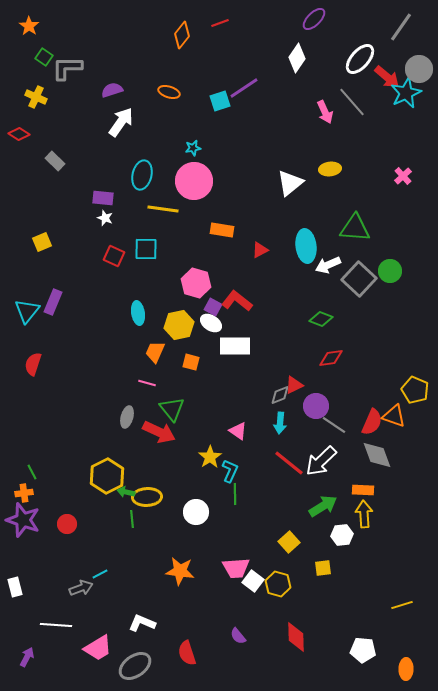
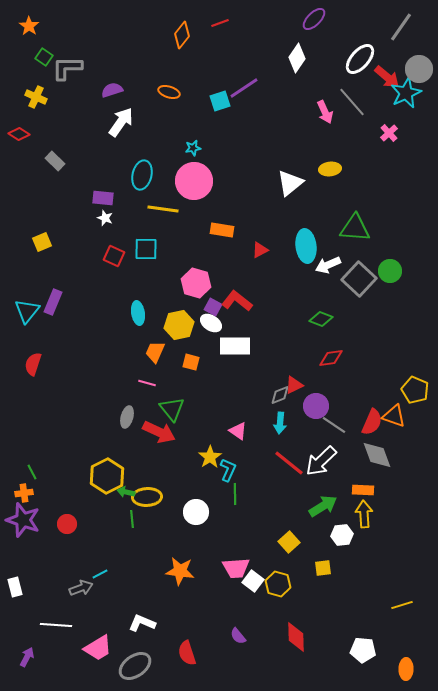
pink cross at (403, 176): moved 14 px left, 43 px up
cyan L-shape at (230, 471): moved 2 px left, 1 px up
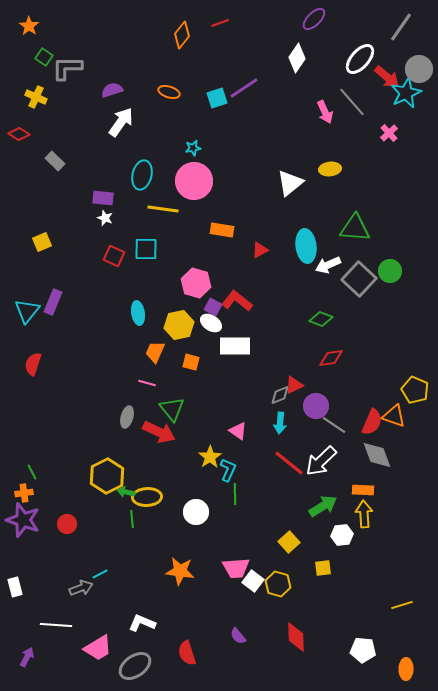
cyan square at (220, 101): moved 3 px left, 3 px up
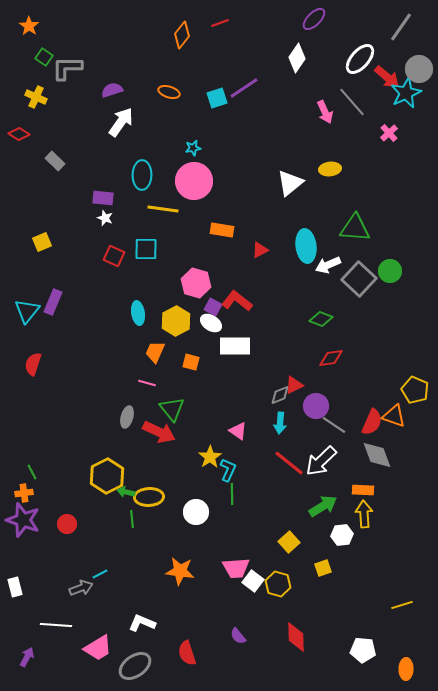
cyan ellipse at (142, 175): rotated 12 degrees counterclockwise
yellow hexagon at (179, 325): moved 3 px left, 4 px up; rotated 16 degrees counterclockwise
green line at (235, 494): moved 3 px left
yellow ellipse at (147, 497): moved 2 px right
yellow square at (323, 568): rotated 12 degrees counterclockwise
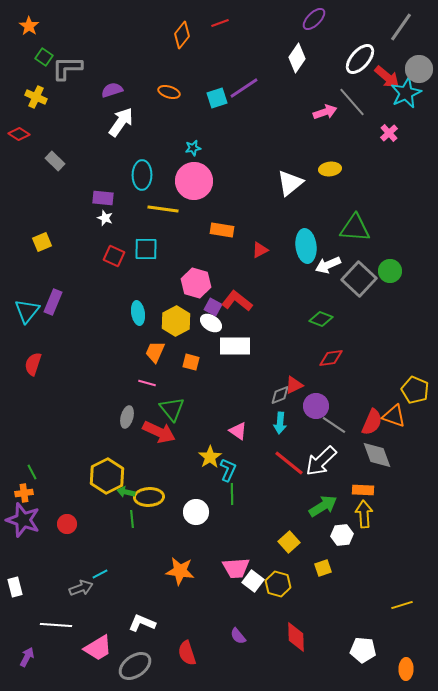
pink arrow at (325, 112): rotated 85 degrees counterclockwise
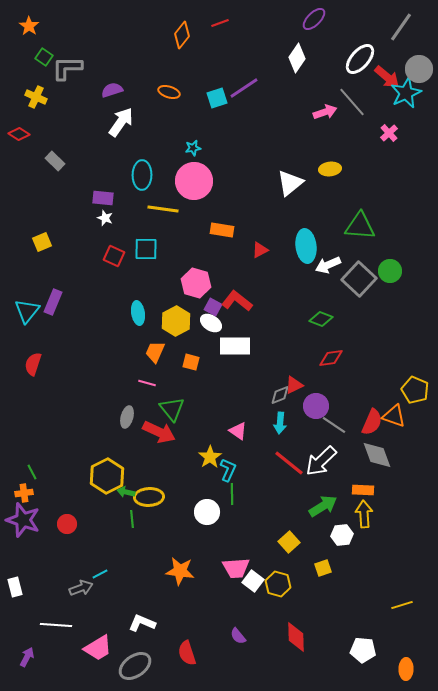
green triangle at (355, 228): moved 5 px right, 2 px up
white circle at (196, 512): moved 11 px right
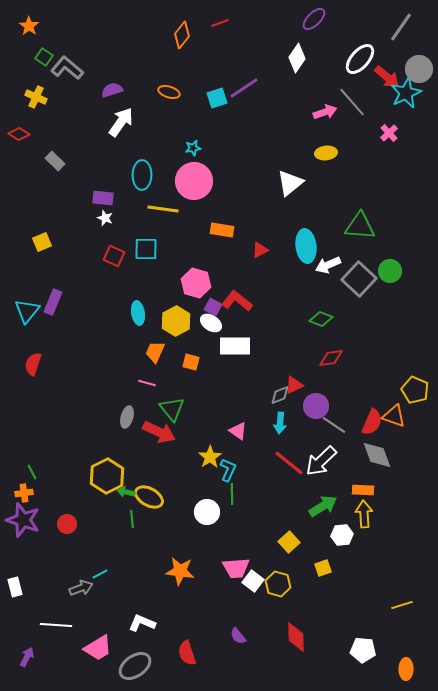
gray L-shape at (67, 68): rotated 40 degrees clockwise
yellow ellipse at (330, 169): moved 4 px left, 16 px up
yellow ellipse at (149, 497): rotated 32 degrees clockwise
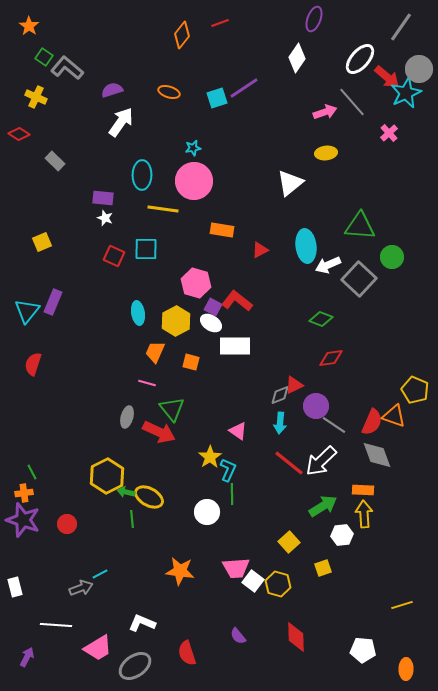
purple ellipse at (314, 19): rotated 25 degrees counterclockwise
green circle at (390, 271): moved 2 px right, 14 px up
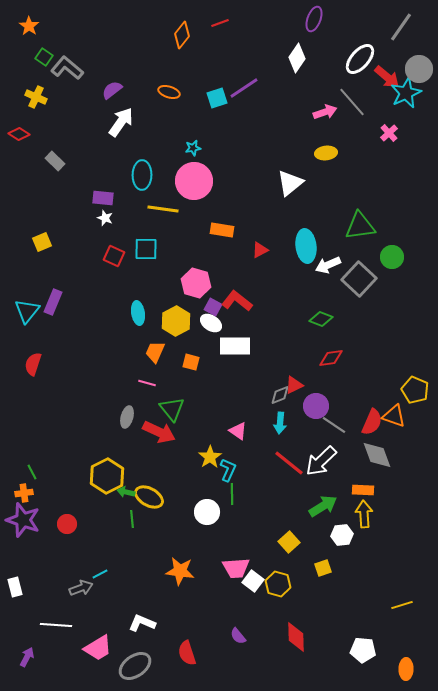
purple semicircle at (112, 90): rotated 20 degrees counterclockwise
green triangle at (360, 226): rotated 12 degrees counterclockwise
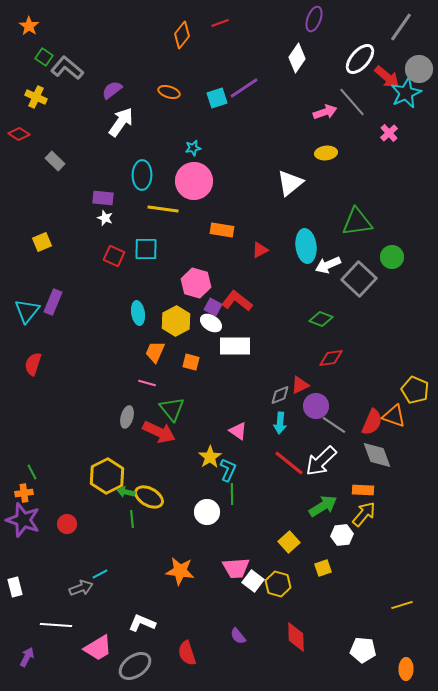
green triangle at (360, 226): moved 3 px left, 4 px up
red triangle at (294, 385): moved 6 px right
yellow arrow at (364, 514): rotated 44 degrees clockwise
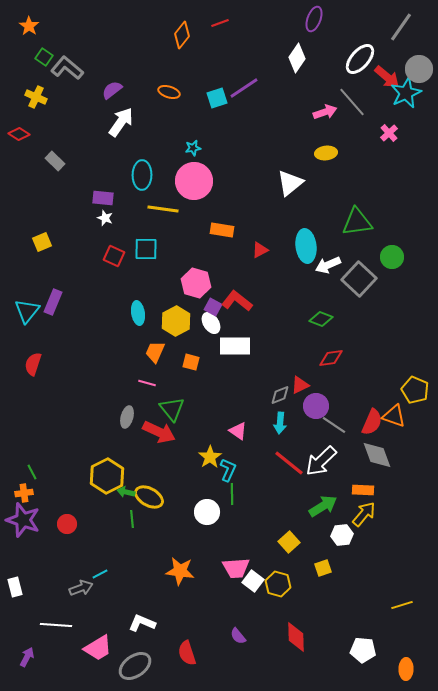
white ellipse at (211, 323): rotated 25 degrees clockwise
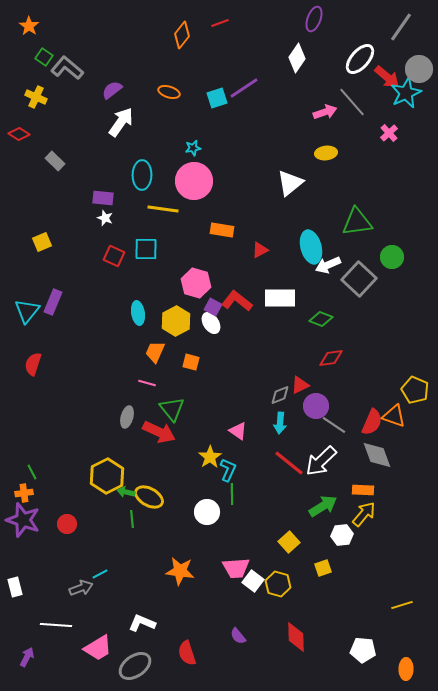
cyan ellipse at (306, 246): moved 5 px right, 1 px down; rotated 8 degrees counterclockwise
white rectangle at (235, 346): moved 45 px right, 48 px up
